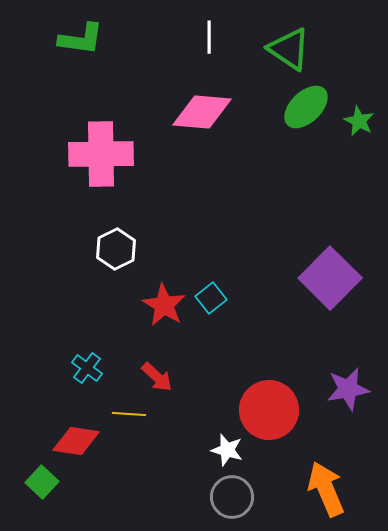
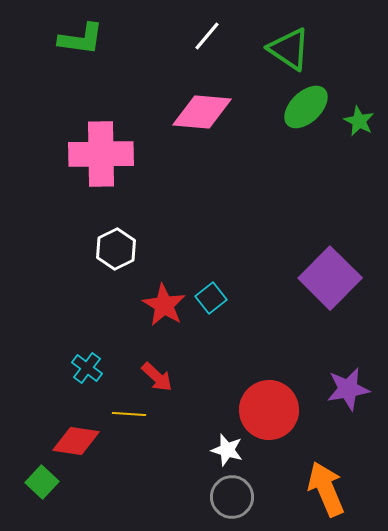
white line: moved 2 px left, 1 px up; rotated 40 degrees clockwise
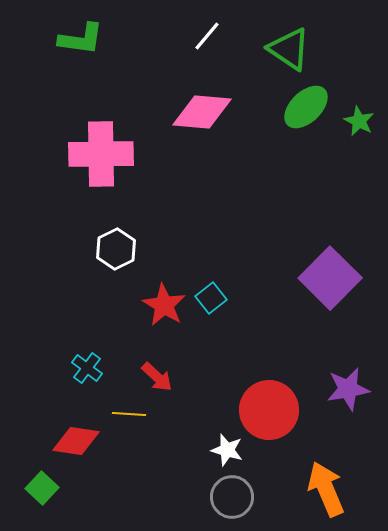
green square: moved 6 px down
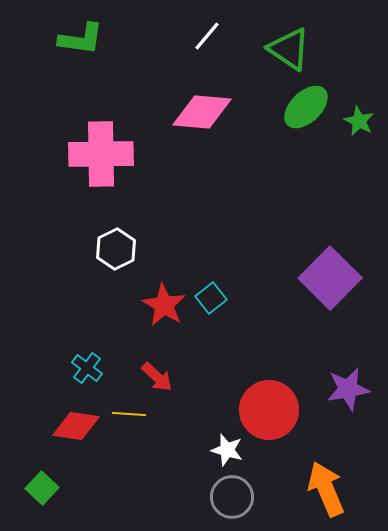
red diamond: moved 15 px up
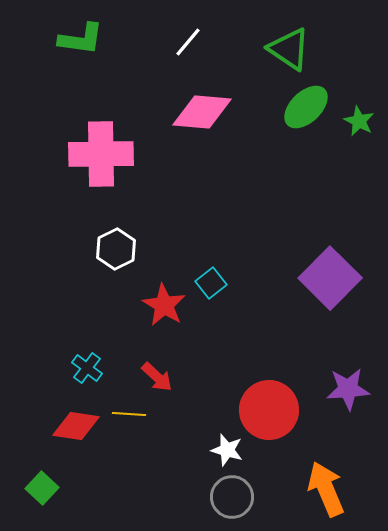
white line: moved 19 px left, 6 px down
cyan square: moved 15 px up
purple star: rotated 6 degrees clockwise
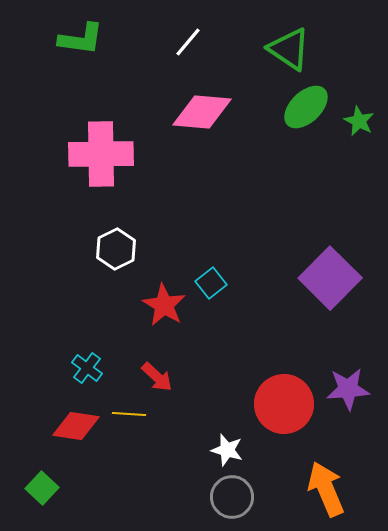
red circle: moved 15 px right, 6 px up
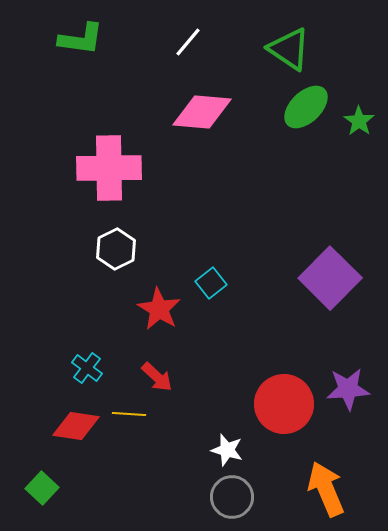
green star: rotated 8 degrees clockwise
pink cross: moved 8 px right, 14 px down
red star: moved 5 px left, 4 px down
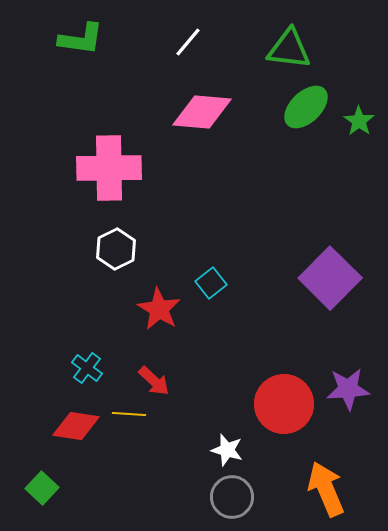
green triangle: rotated 27 degrees counterclockwise
red arrow: moved 3 px left, 4 px down
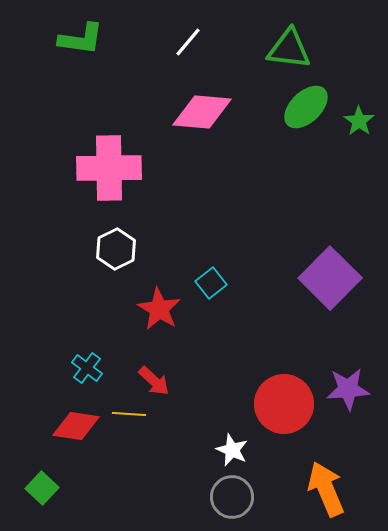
white star: moved 5 px right; rotated 8 degrees clockwise
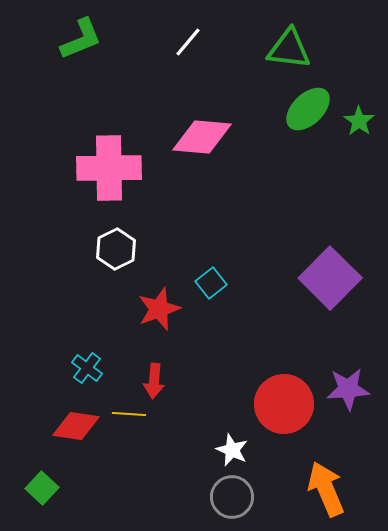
green L-shape: rotated 30 degrees counterclockwise
green ellipse: moved 2 px right, 2 px down
pink diamond: moved 25 px down
red star: rotated 21 degrees clockwise
red arrow: rotated 52 degrees clockwise
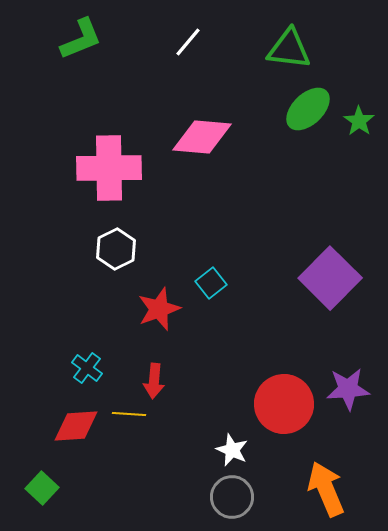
red diamond: rotated 12 degrees counterclockwise
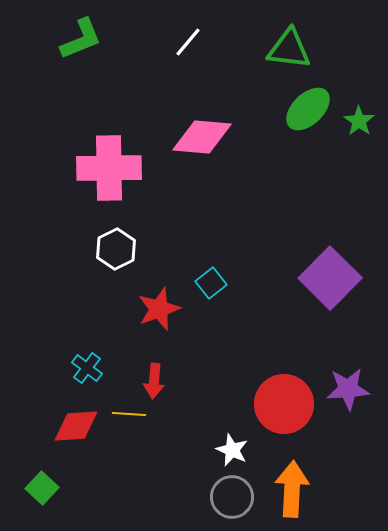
orange arrow: moved 34 px left; rotated 26 degrees clockwise
